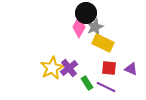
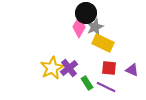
purple triangle: moved 1 px right, 1 px down
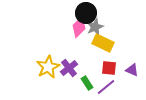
pink diamond: rotated 15 degrees clockwise
yellow star: moved 4 px left, 1 px up
purple line: rotated 66 degrees counterclockwise
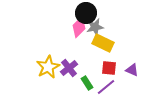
gray star: rotated 12 degrees clockwise
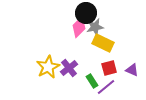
red square: rotated 21 degrees counterclockwise
green rectangle: moved 5 px right, 2 px up
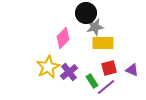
pink diamond: moved 16 px left, 11 px down
yellow rectangle: rotated 25 degrees counterclockwise
purple cross: moved 4 px down
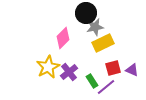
yellow rectangle: rotated 25 degrees counterclockwise
red square: moved 4 px right
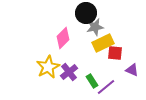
red square: moved 2 px right, 15 px up; rotated 21 degrees clockwise
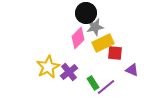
pink diamond: moved 15 px right
green rectangle: moved 1 px right, 2 px down
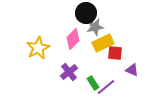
pink diamond: moved 5 px left, 1 px down
yellow star: moved 10 px left, 19 px up
